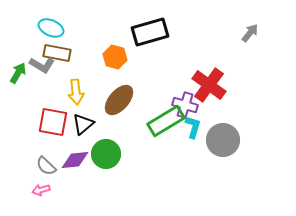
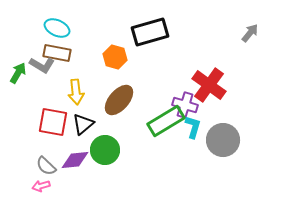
cyan ellipse: moved 6 px right
green circle: moved 1 px left, 4 px up
pink arrow: moved 4 px up
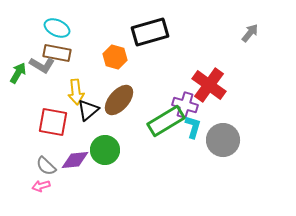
black triangle: moved 5 px right, 14 px up
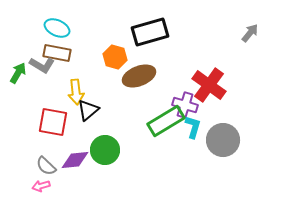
brown ellipse: moved 20 px right, 24 px up; rotated 28 degrees clockwise
